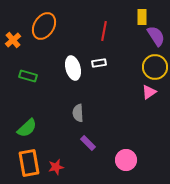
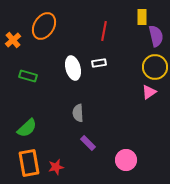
purple semicircle: rotated 20 degrees clockwise
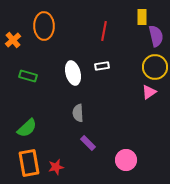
orange ellipse: rotated 32 degrees counterclockwise
white rectangle: moved 3 px right, 3 px down
white ellipse: moved 5 px down
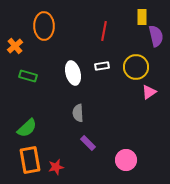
orange cross: moved 2 px right, 6 px down
yellow circle: moved 19 px left
orange rectangle: moved 1 px right, 3 px up
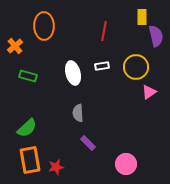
pink circle: moved 4 px down
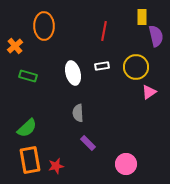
red star: moved 1 px up
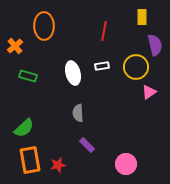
purple semicircle: moved 1 px left, 9 px down
green semicircle: moved 3 px left
purple rectangle: moved 1 px left, 2 px down
red star: moved 2 px right, 1 px up
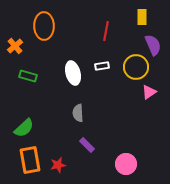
red line: moved 2 px right
purple semicircle: moved 2 px left; rotated 10 degrees counterclockwise
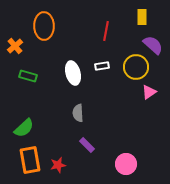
purple semicircle: rotated 25 degrees counterclockwise
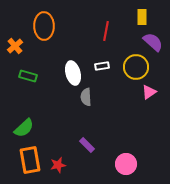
purple semicircle: moved 3 px up
gray semicircle: moved 8 px right, 16 px up
